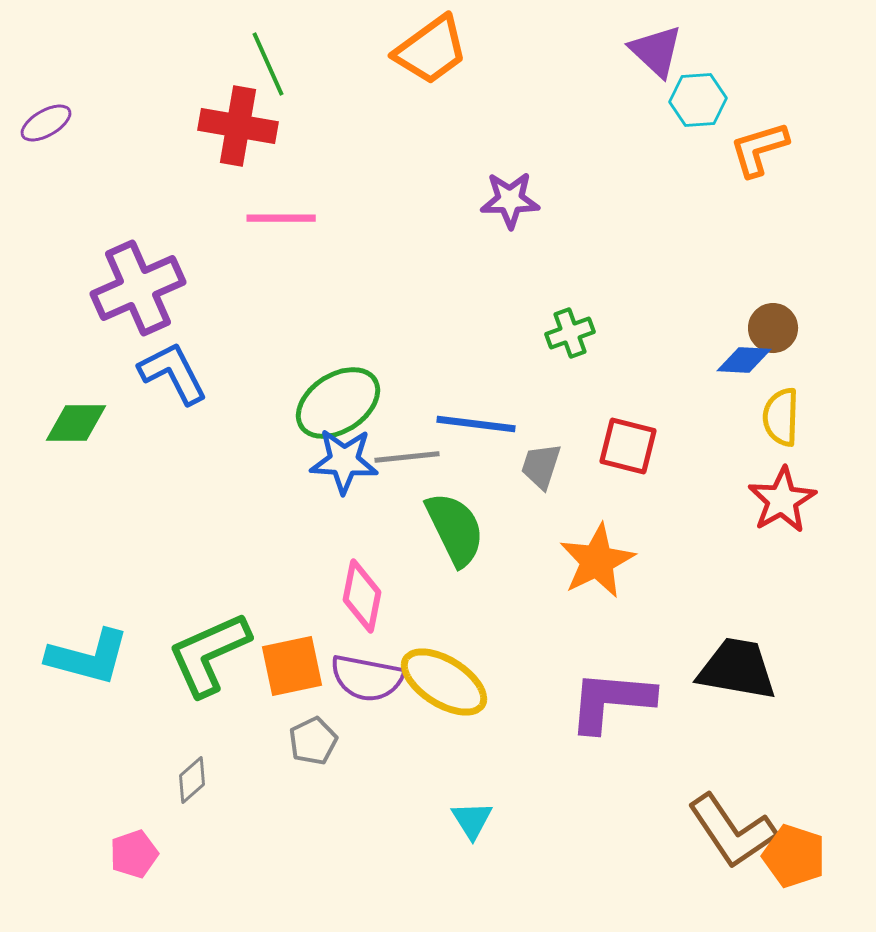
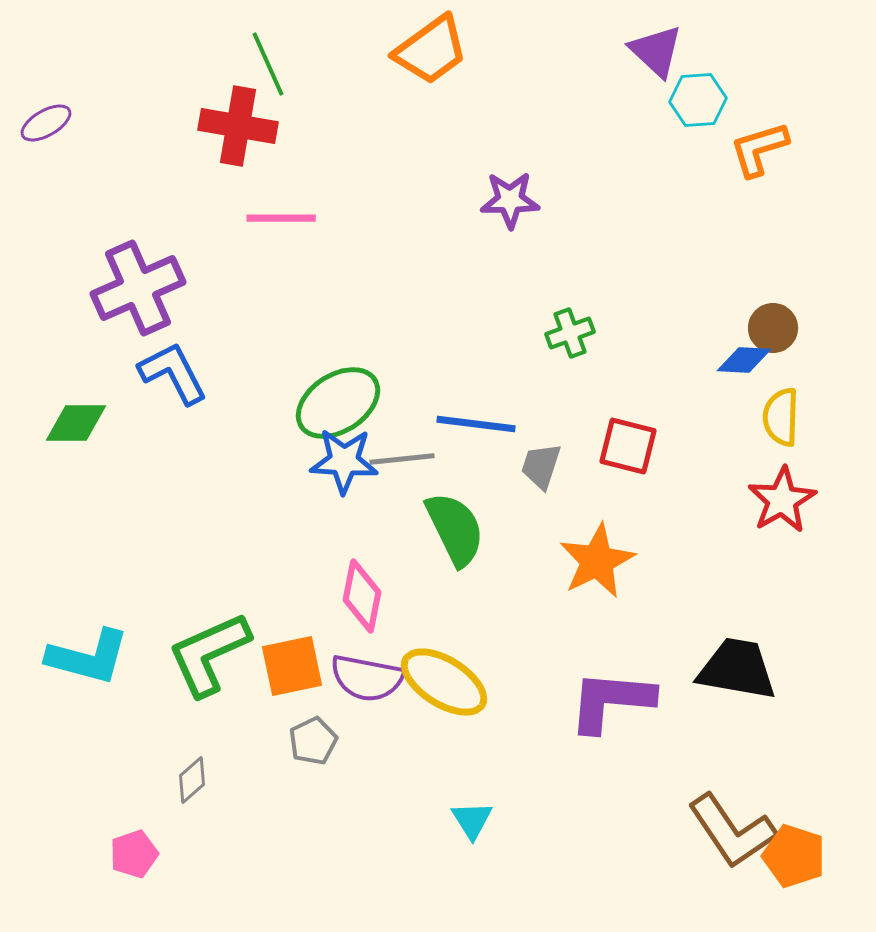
gray line: moved 5 px left, 2 px down
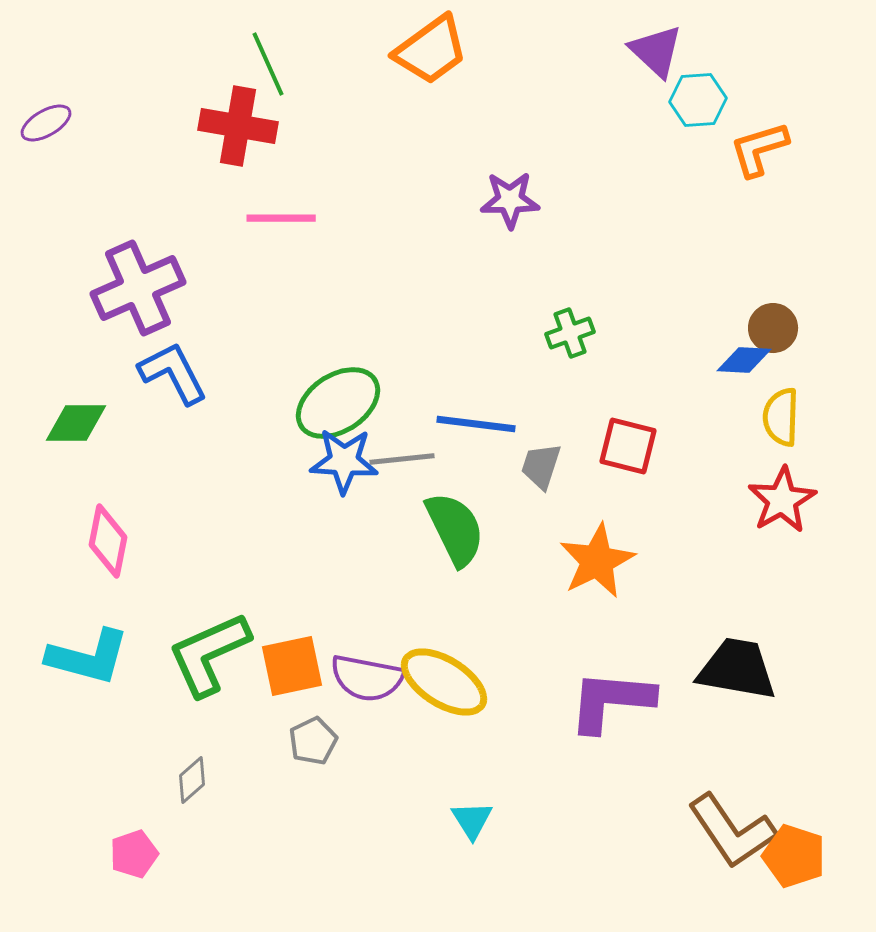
pink diamond: moved 254 px left, 55 px up
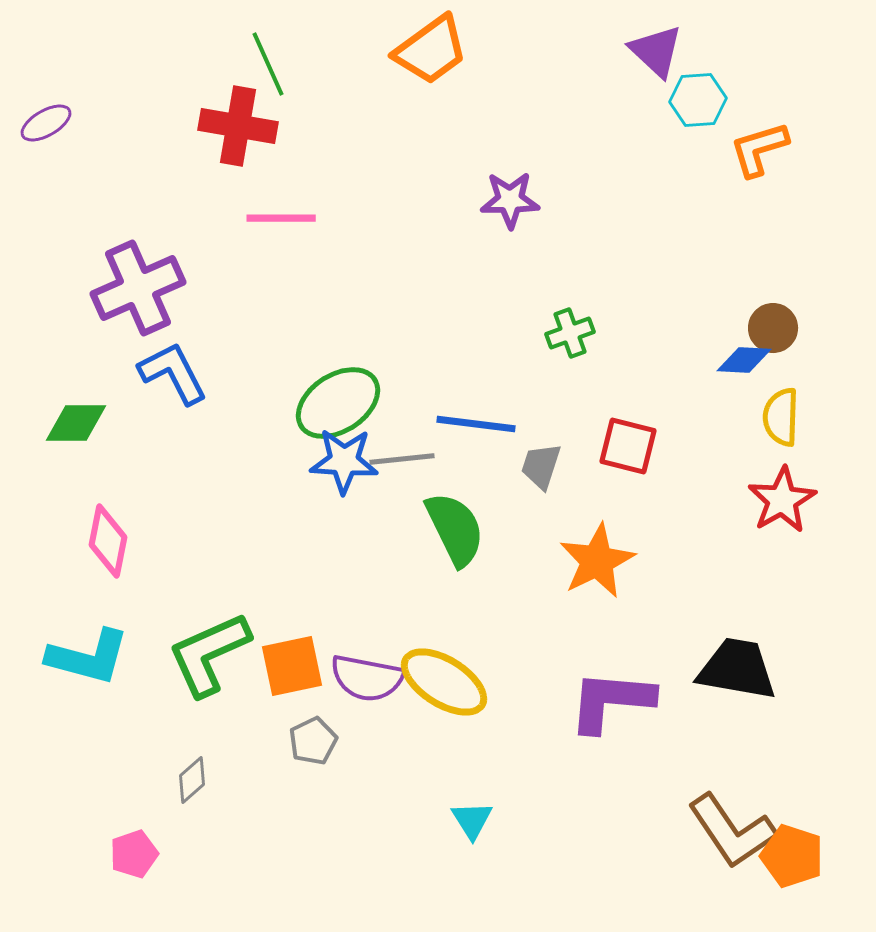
orange pentagon: moved 2 px left
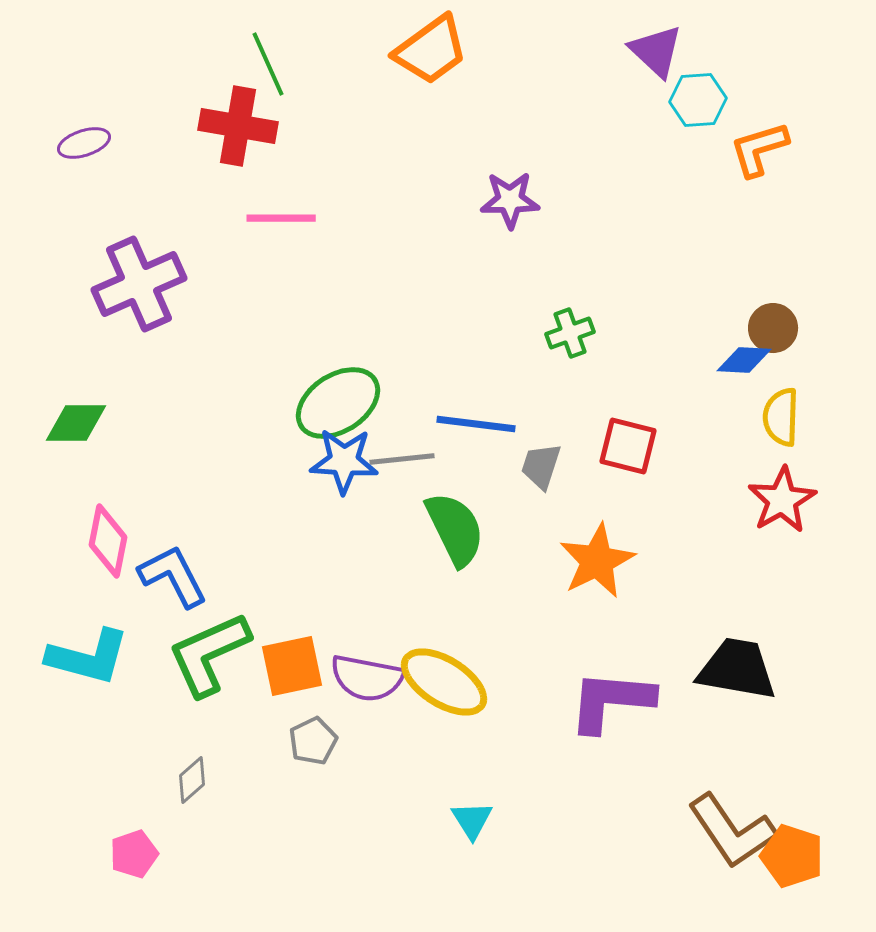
purple ellipse: moved 38 px right, 20 px down; rotated 12 degrees clockwise
purple cross: moved 1 px right, 4 px up
blue L-shape: moved 203 px down
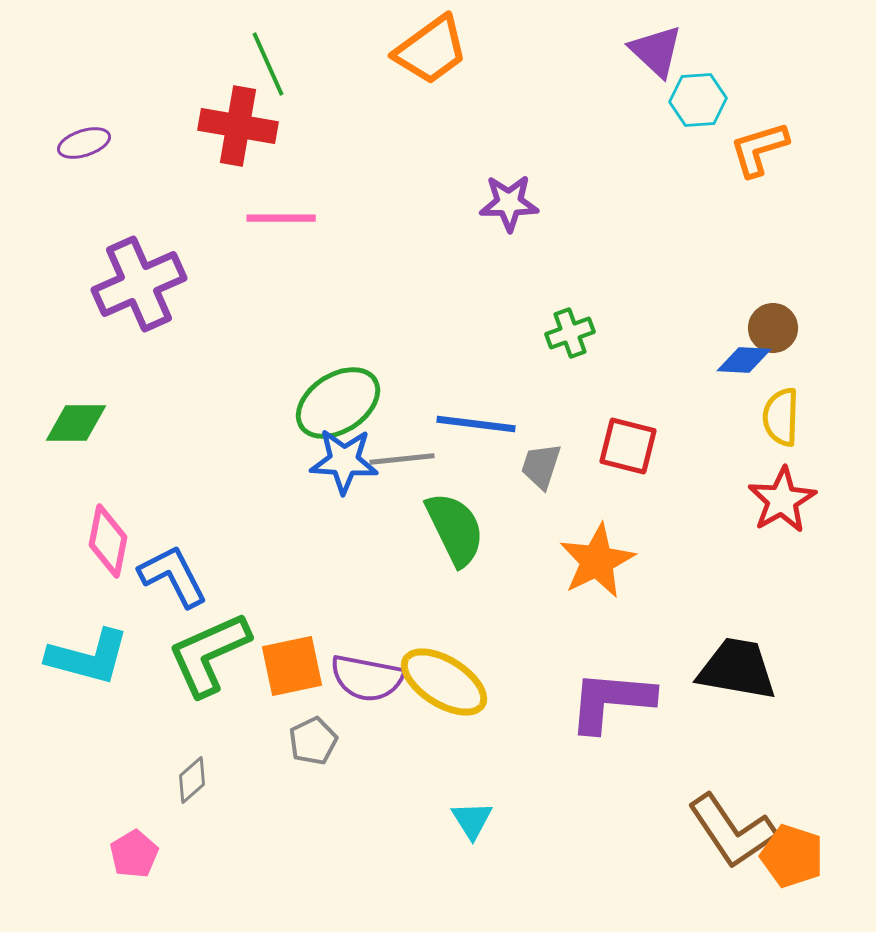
purple star: moved 1 px left, 3 px down
pink pentagon: rotated 12 degrees counterclockwise
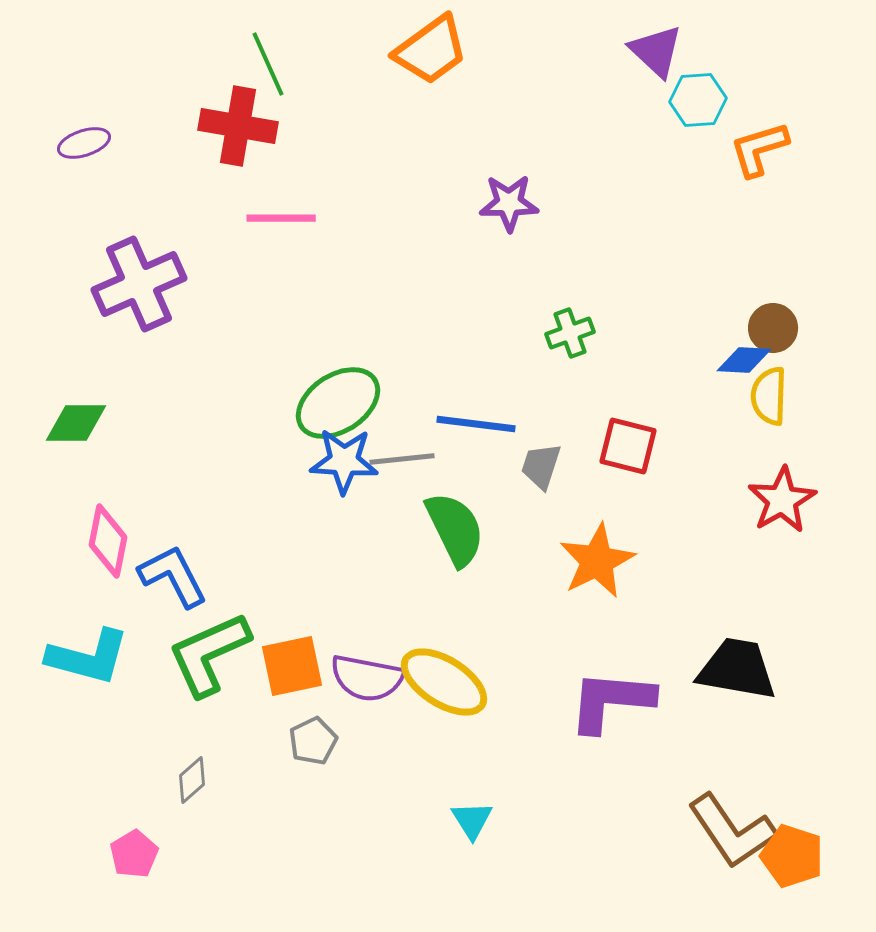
yellow semicircle: moved 12 px left, 21 px up
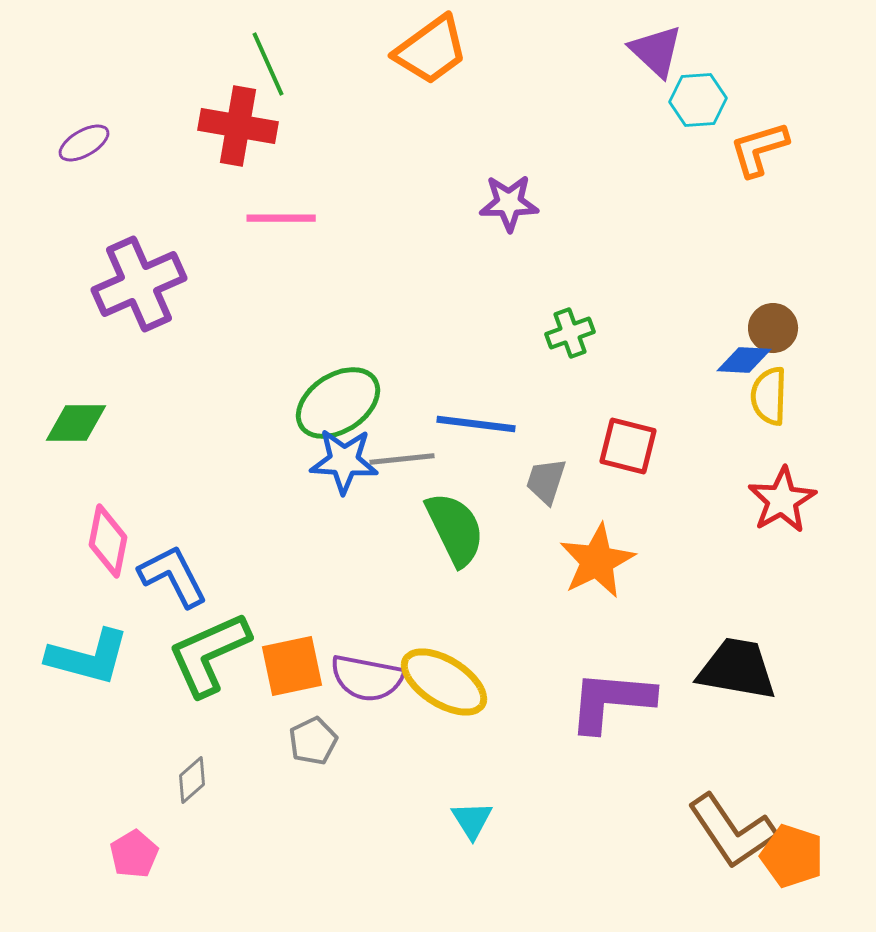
purple ellipse: rotated 12 degrees counterclockwise
gray trapezoid: moved 5 px right, 15 px down
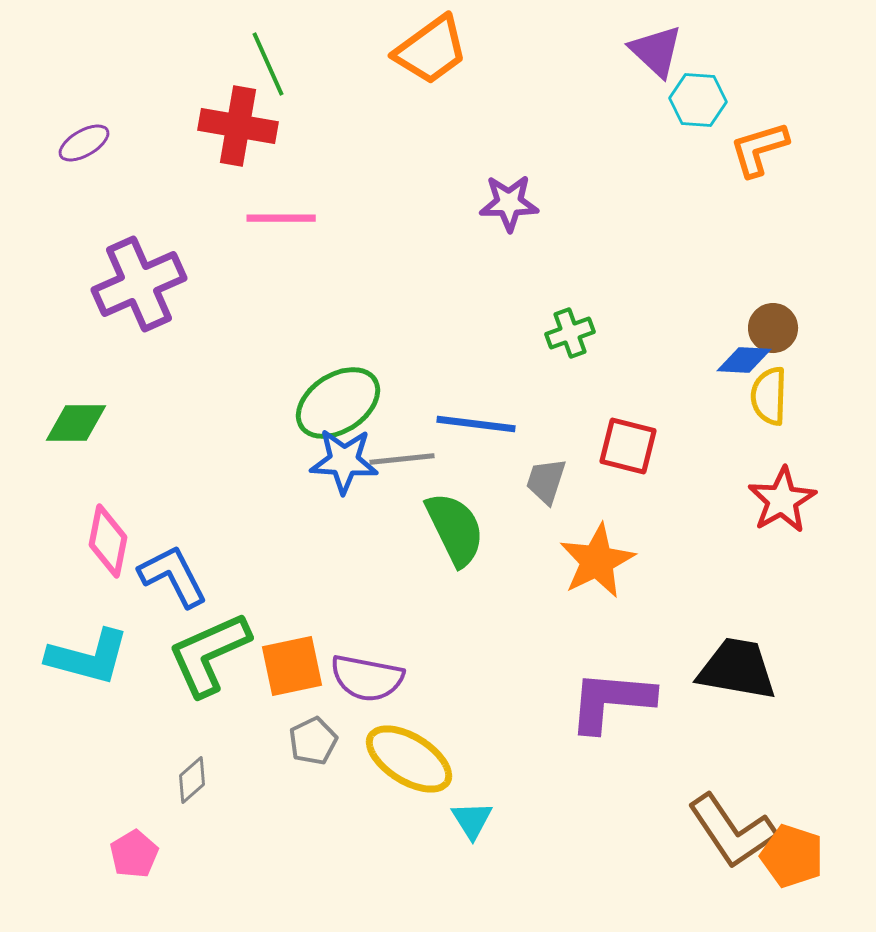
cyan hexagon: rotated 8 degrees clockwise
yellow ellipse: moved 35 px left, 77 px down
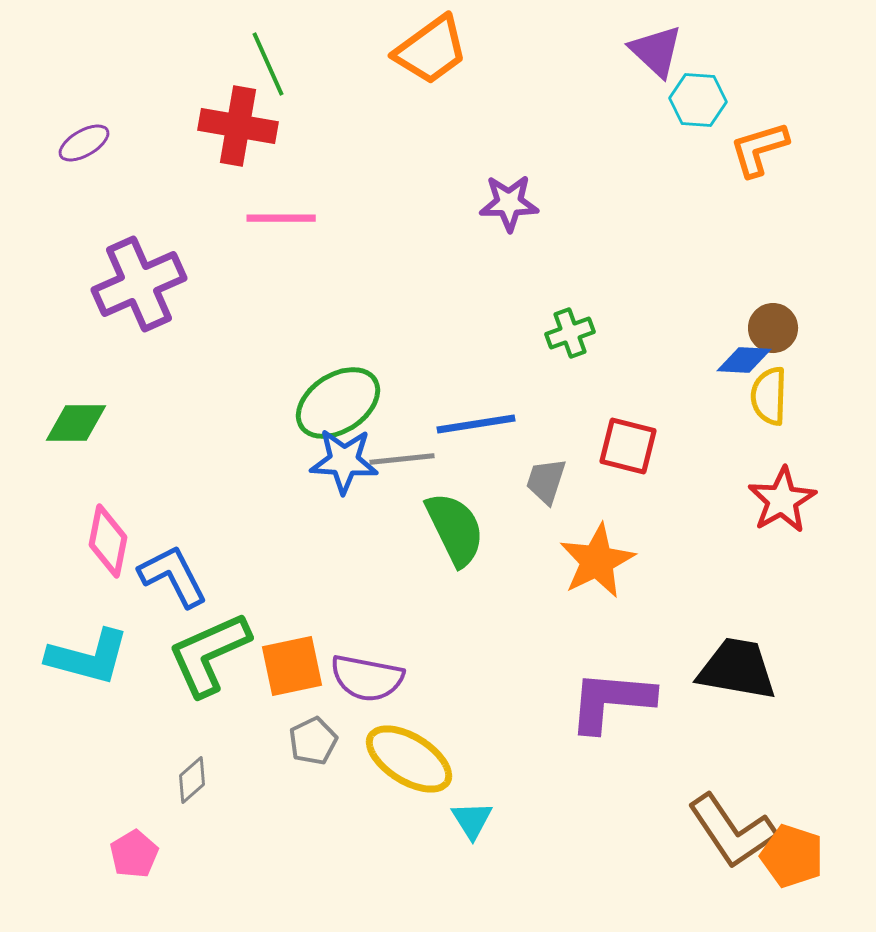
blue line: rotated 16 degrees counterclockwise
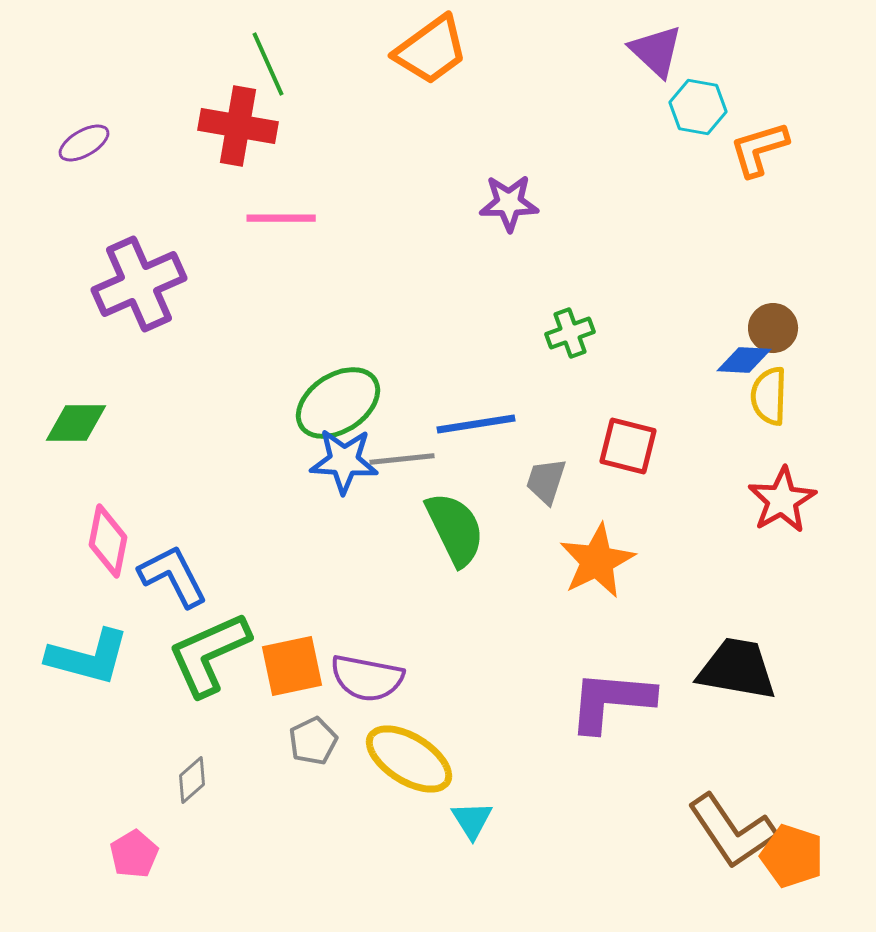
cyan hexagon: moved 7 px down; rotated 6 degrees clockwise
